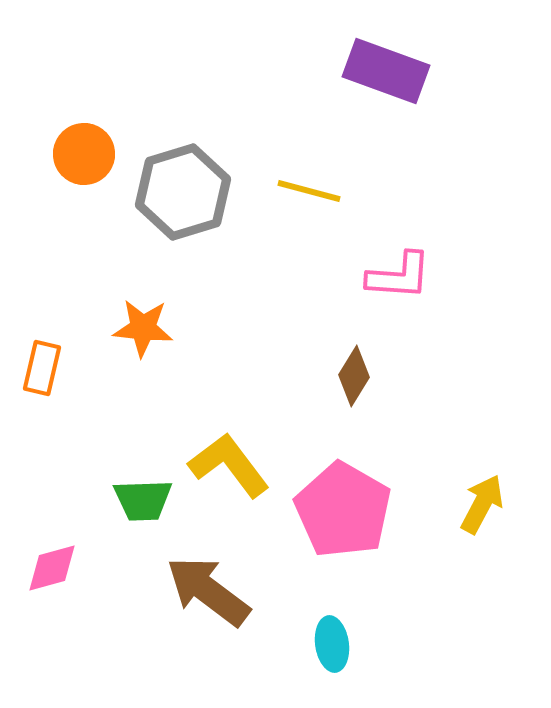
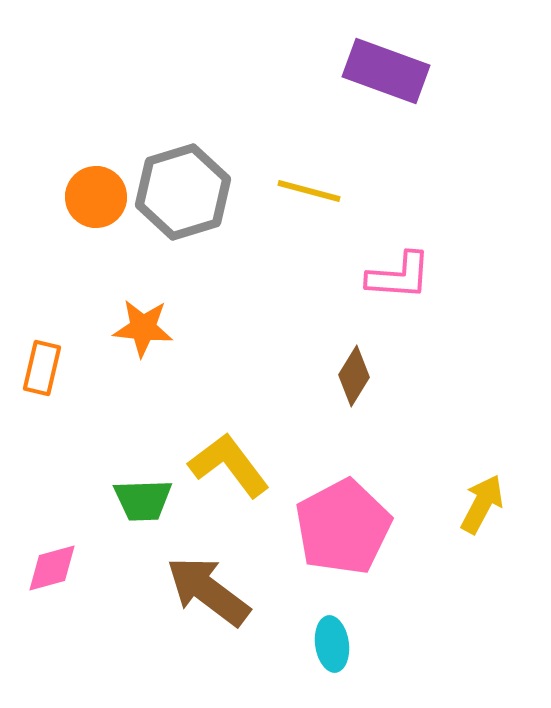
orange circle: moved 12 px right, 43 px down
pink pentagon: moved 17 px down; rotated 14 degrees clockwise
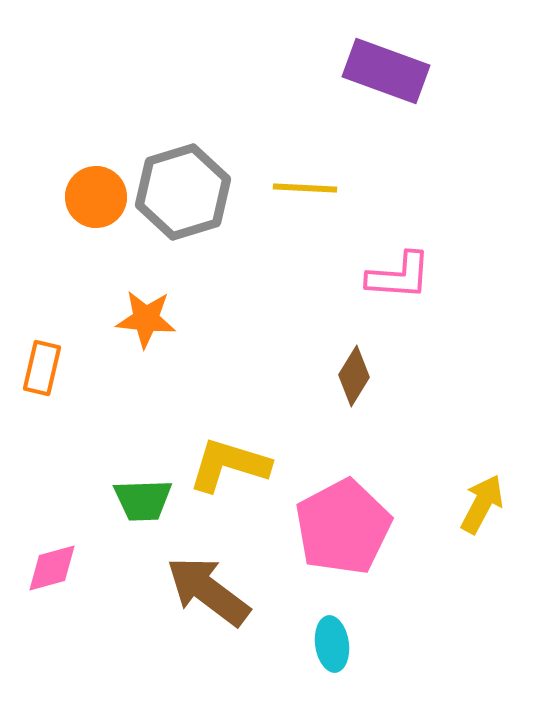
yellow line: moved 4 px left, 3 px up; rotated 12 degrees counterclockwise
orange star: moved 3 px right, 9 px up
yellow L-shape: rotated 36 degrees counterclockwise
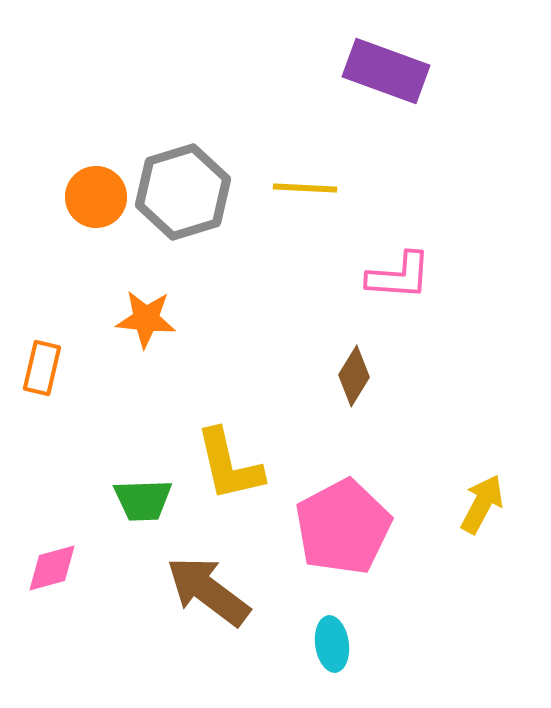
yellow L-shape: rotated 120 degrees counterclockwise
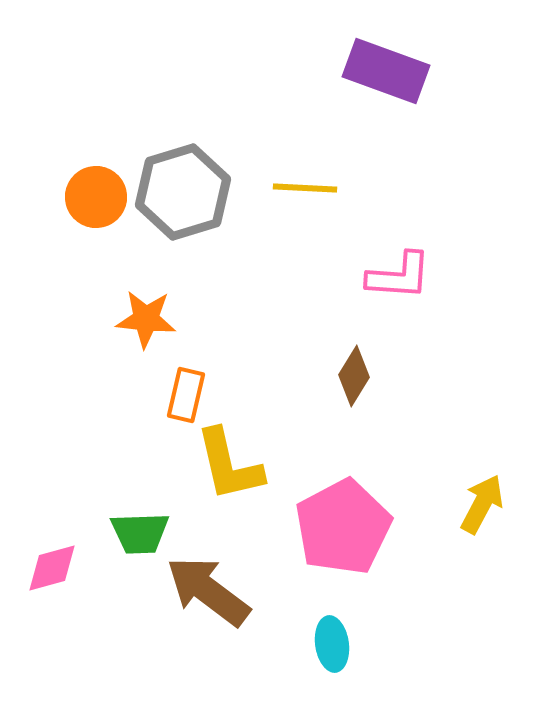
orange rectangle: moved 144 px right, 27 px down
green trapezoid: moved 3 px left, 33 px down
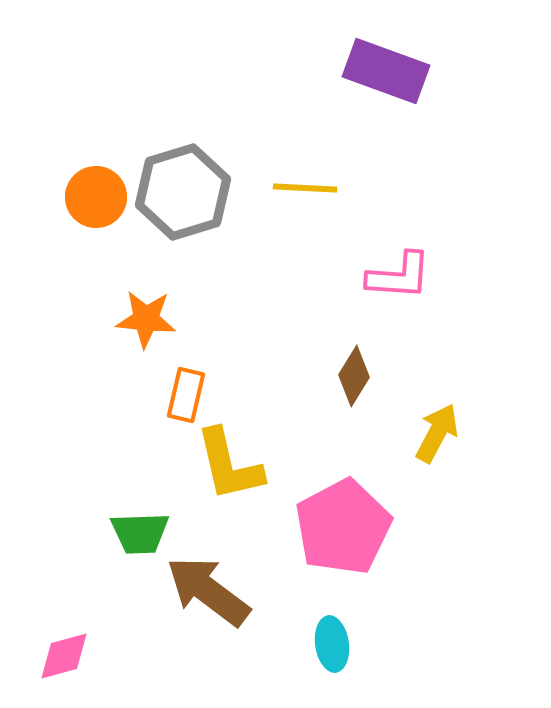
yellow arrow: moved 45 px left, 71 px up
pink diamond: moved 12 px right, 88 px down
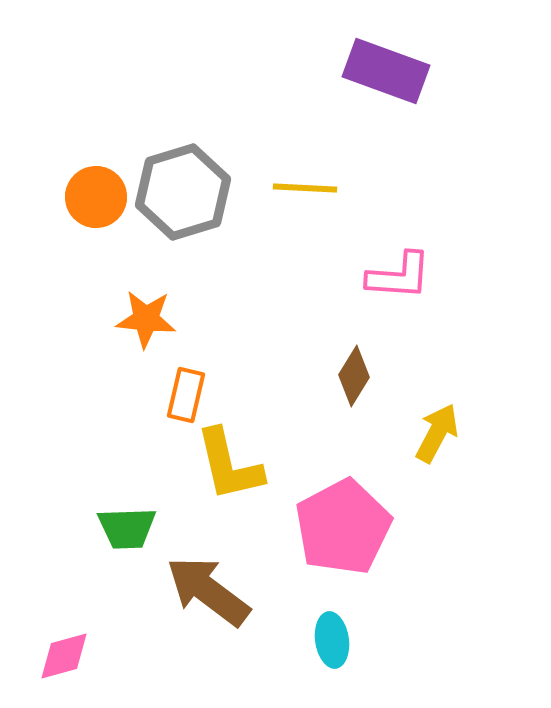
green trapezoid: moved 13 px left, 5 px up
cyan ellipse: moved 4 px up
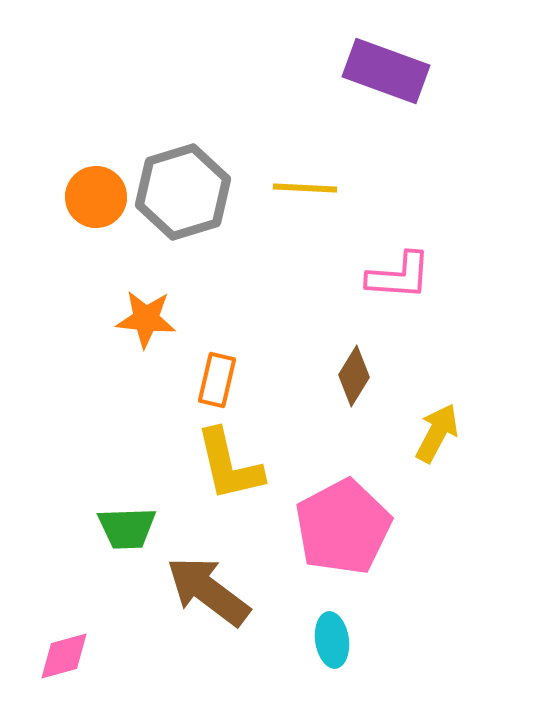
orange rectangle: moved 31 px right, 15 px up
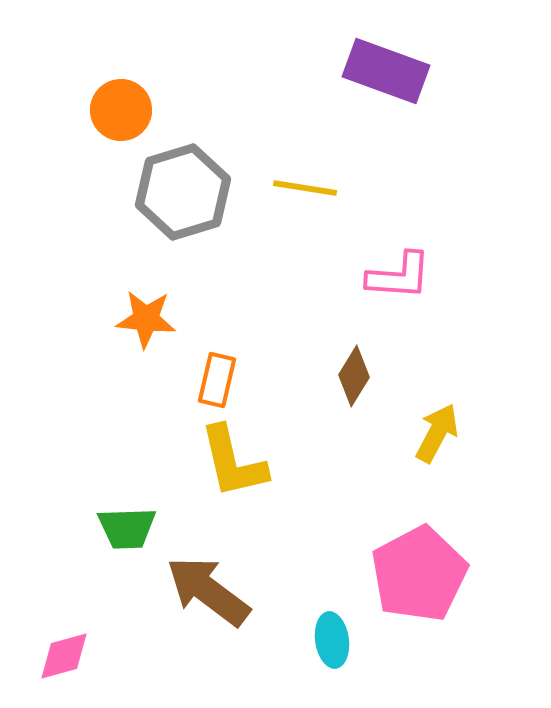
yellow line: rotated 6 degrees clockwise
orange circle: moved 25 px right, 87 px up
yellow L-shape: moved 4 px right, 3 px up
pink pentagon: moved 76 px right, 47 px down
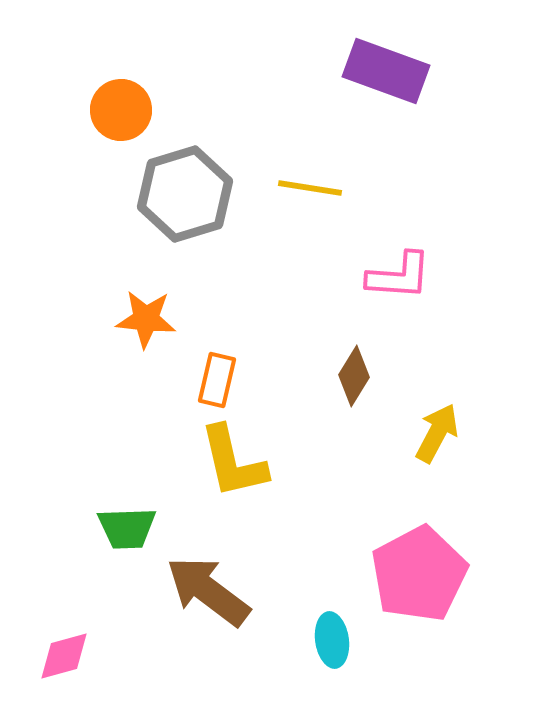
yellow line: moved 5 px right
gray hexagon: moved 2 px right, 2 px down
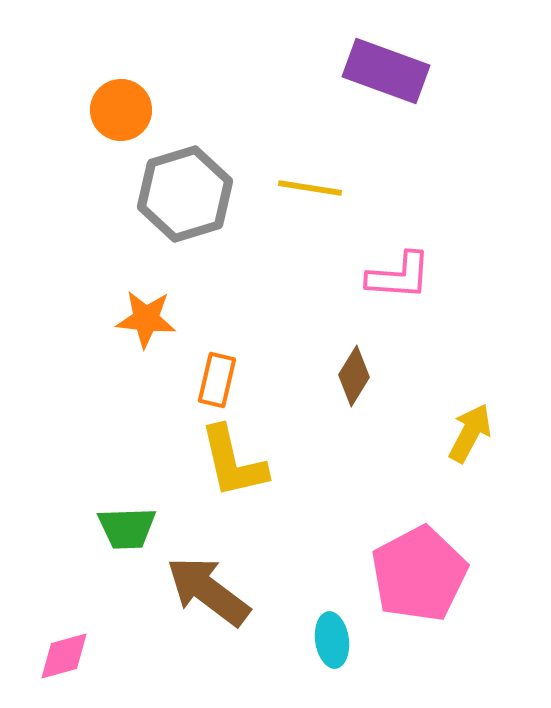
yellow arrow: moved 33 px right
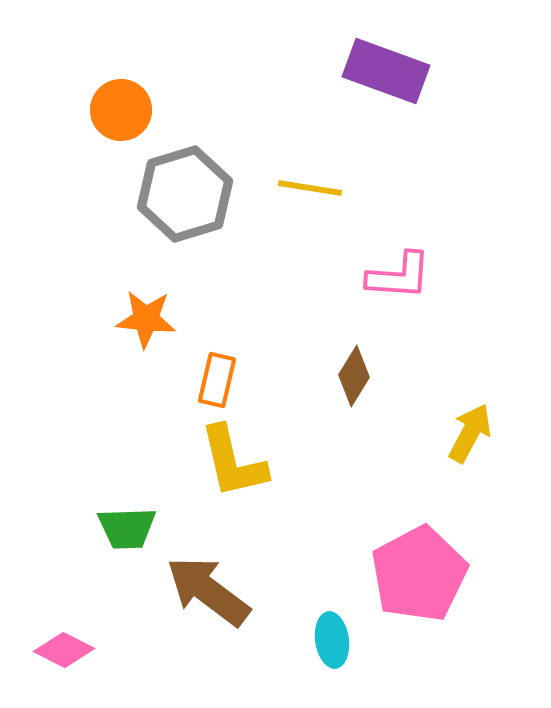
pink diamond: moved 6 px up; rotated 42 degrees clockwise
